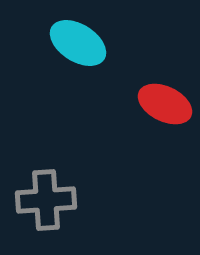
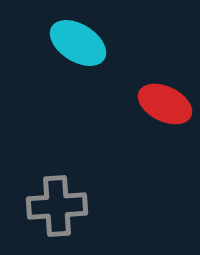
gray cross: moved 11 px right, 6 px down
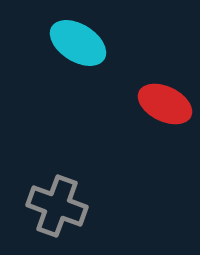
gray cross: rotated 24 degrees clockwise
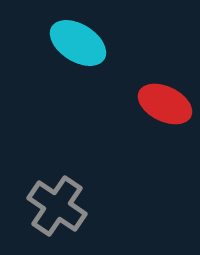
gray cross: rotated 14 degrees clockwise
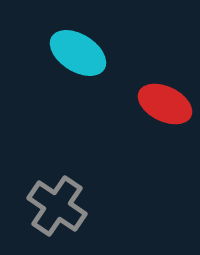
cyan ellipse: moved 10 px down
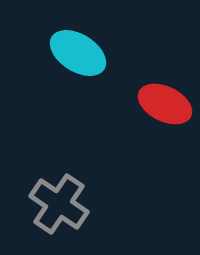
gray cross: moved 2 px right, 2 px up
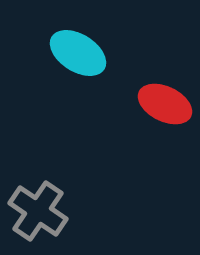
gray cross: moved 21 px left, 7 px down
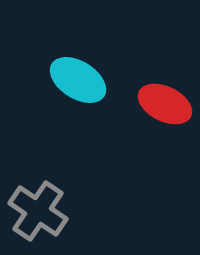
cyan ellipse: moved 27 px down
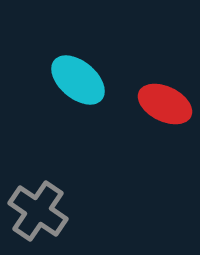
cyan ellipse: rotated 8 degrees clockwise
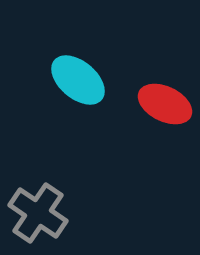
gray cross: moved 2 px down
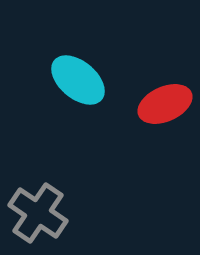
red ellipse: rotated 50 degrees counterclockwise
